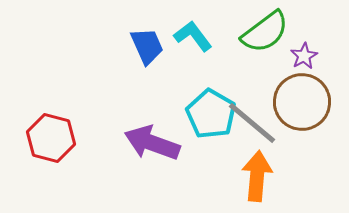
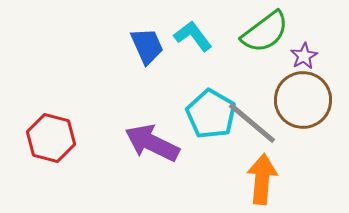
brown circle: moved 1 px right, 2 px up
purple arrow: rotated 6 degrees clockwise
orange arrow: moved 5 px right, 3 px down
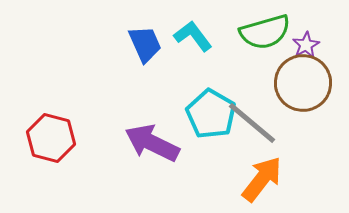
green semicircle: rotated 21 degrees clockwise
blue trapezoid: moved 2 px left, 2 px up
purple star: moved 2 px right, 11 px up
brown circle: moved 17 px up
orange arrow: rotated 33 degrees clockwise
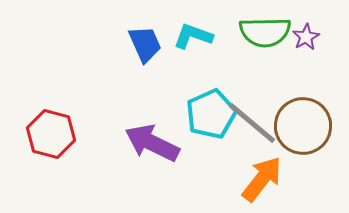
green semicircle: rotated 15 degrees clockwise
cyan L-shape: rotated 33 degrees counterclockwise
purple star: moved 8 px up
brown circle: moved 43 px down
cyan pentagon: rotated 18 degrees clockwise
red hexagon: moved 4 px up
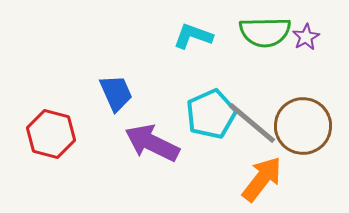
blue trapezoid: moved 29 px left, 49 px down
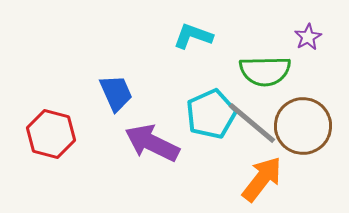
green semicircle: moved 39 px down
purple star: moved 2 px right
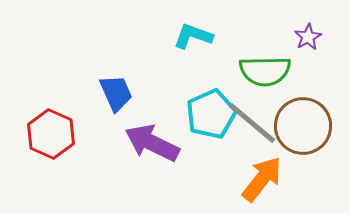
red hexagon: rotated 9 degrees clockwise
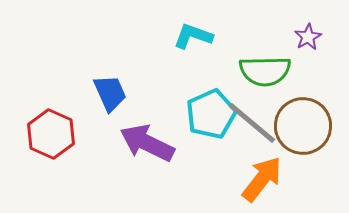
blue trapezoid: moved 6 px left
purple arrow: moved 5 px left
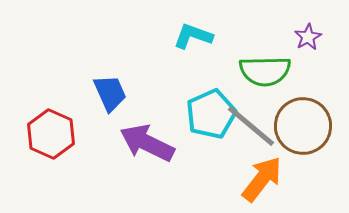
gray line: moved 1 px left, 3 px down
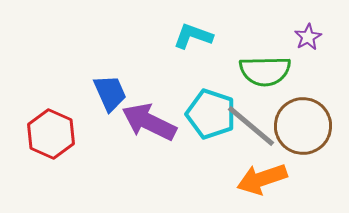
cyan pentagon: rotated 30 degrees counterclockwise
purple arrow: moved 2 px right, 21 px up
orange arrow: rotated 147 degrees counterclockwise
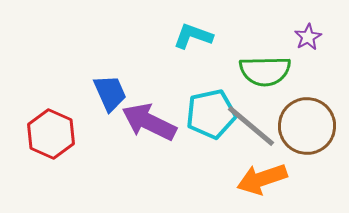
cyan pentagon: rotated 30 degrees counterclockwise
brown circle: moved 4 px right
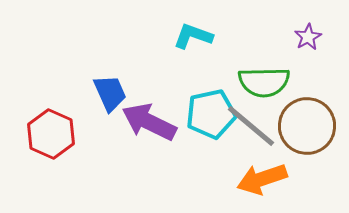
green semicircle: moved 1 px left, 11 px down
